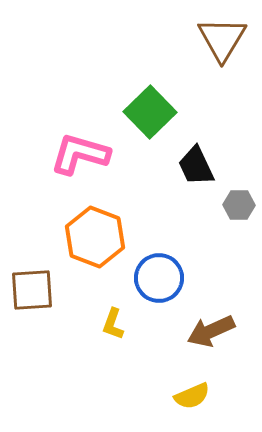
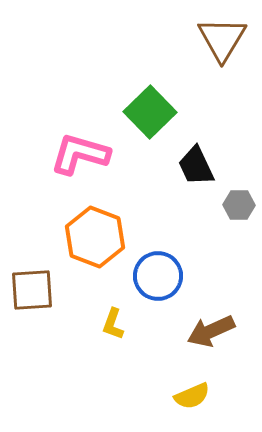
blue circle: moved 1 px left, 2 px up
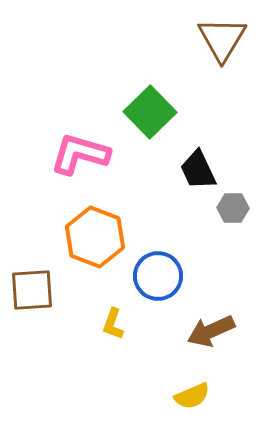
black trapezoid: moved 2 px right, 4 px down
gray hexagon: moved 6 px left, 3 px down
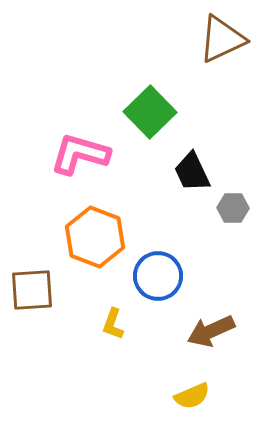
brown triangle: rotated 34 degrees clockwise
black trapezoid: moved 6 px left, 2 px down
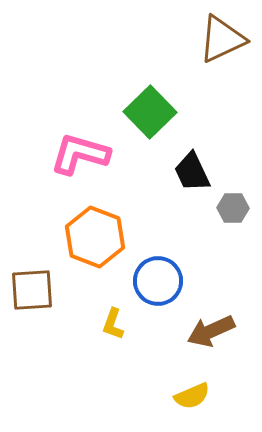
blue circle: moved 5 px down
